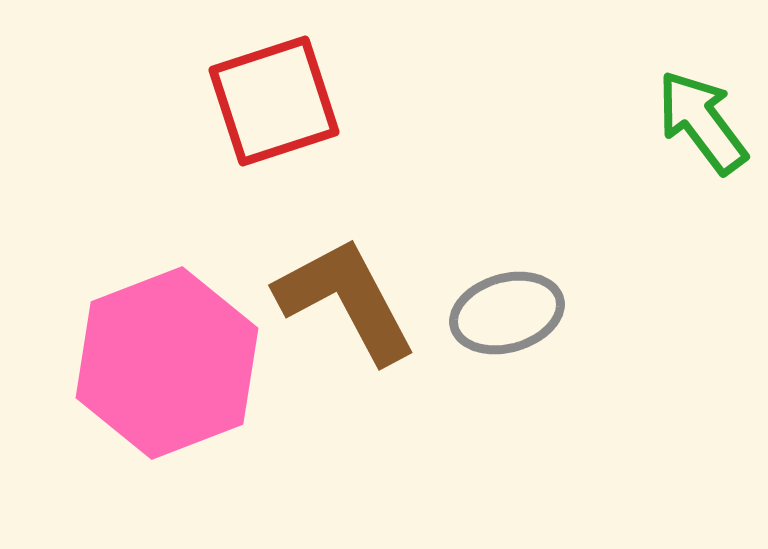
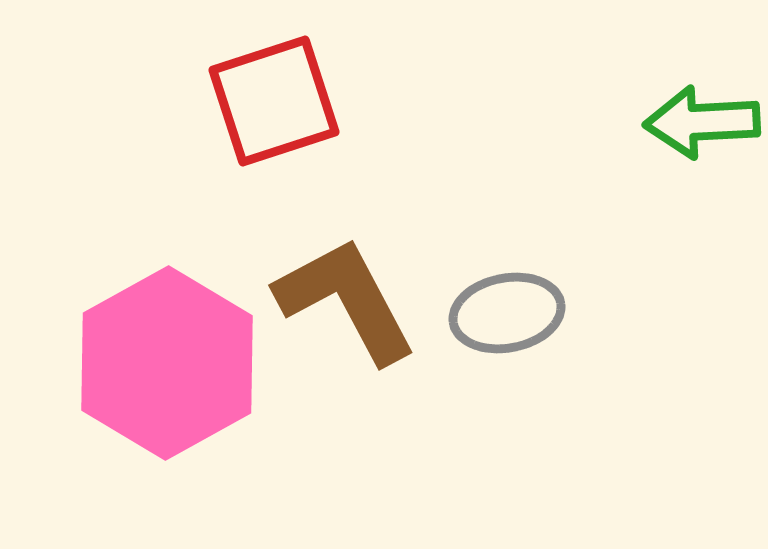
green arrow: rotated 56 degrees counterclockwise
gray ellipse: rotated 5 degrees clockwise
pink hexagon: rotated 8 degrees counterclockwise
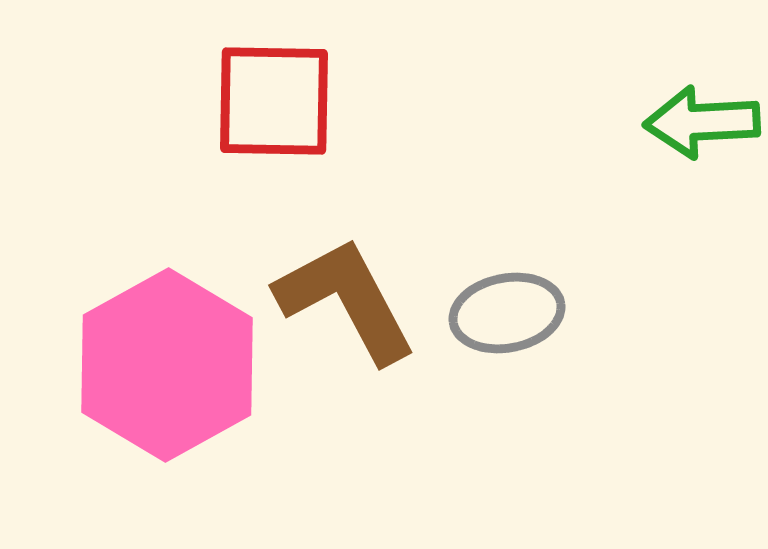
red square: rotated 19 degrees clockwise
pink hexagon: moved 2 px down
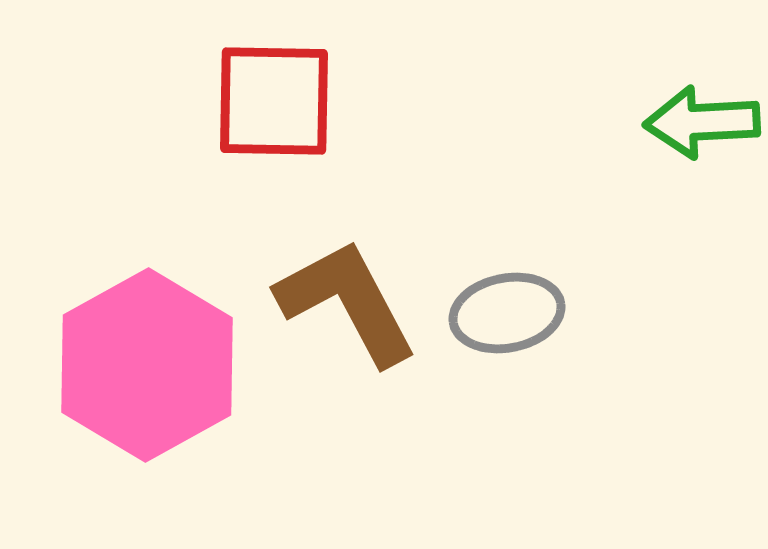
brown L-shape: moved 1 px right, 2 px down
pink hexagon: moved 20 px left
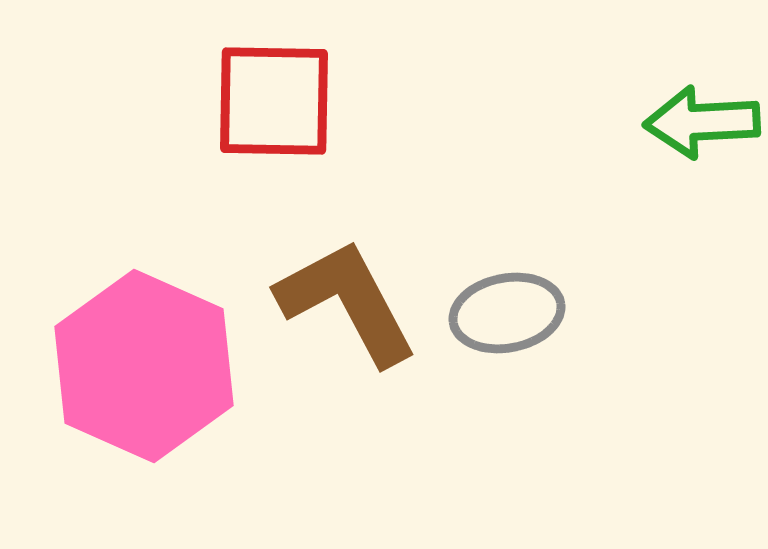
pink hexagon: moved 3 px left, 1 px down; rotated 7 degrees counterclockwise
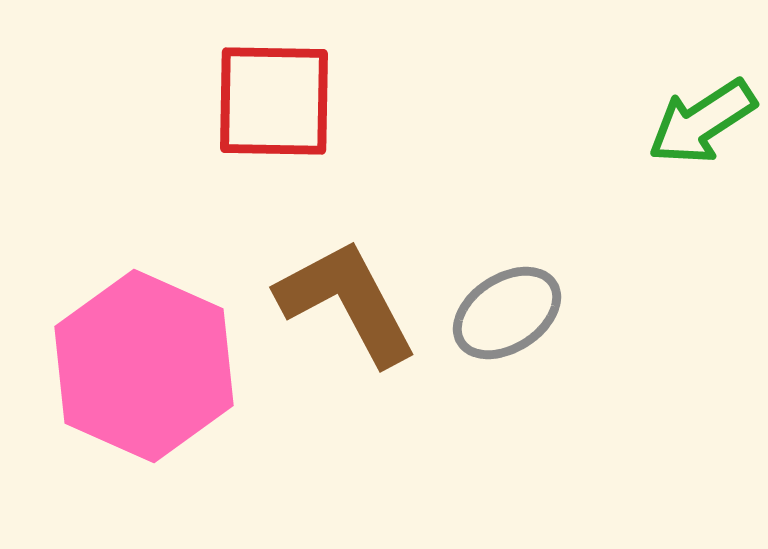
green arrow: rotated 30 degrees counterclockwise
gray ellipse: rotated 22 degrees counterclockwise
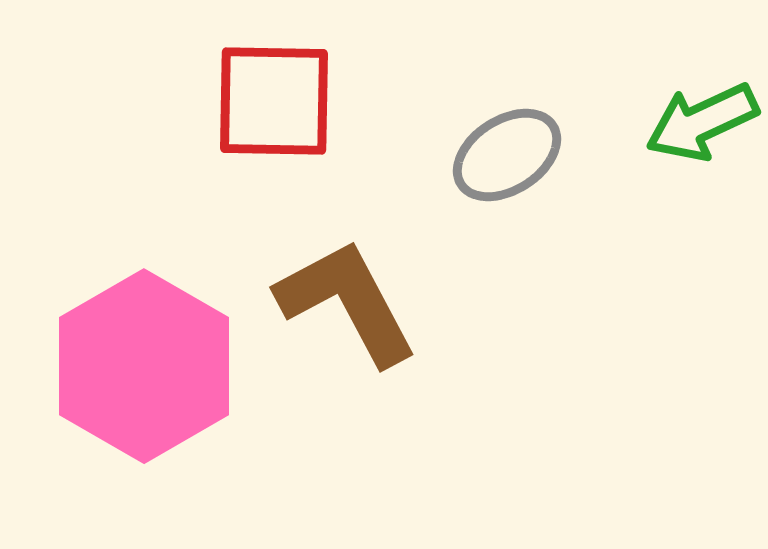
green arrow: rotated 8 degrees clockwise
gray ellipse: moved 158 px up
pink hexagon: rotated 6 degrees clockwise
